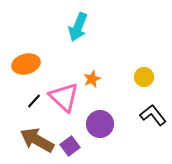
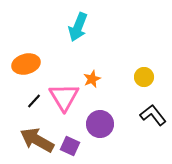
pink triangle: rotated 16 degrees clockwise
purple square: rotated 30 degrees counterclockwise
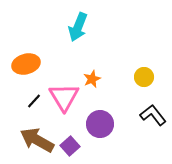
purple square: rotated 24 degrees clockwise
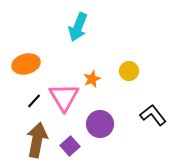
yellow circle: moved 15 px left, 6 px up
brown arrow: rotated 72 degrees clockwise
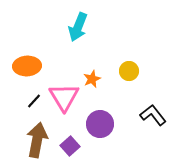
orange ellipse: moved 1 px right, 2 px down; rotated 12 degrees clockwise
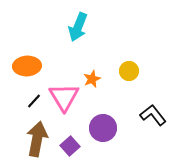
purple circle: moved 3 px right, 4 px down
brown arrow: moved 1 px up
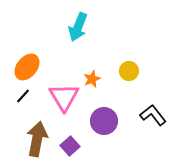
orange ellipse: moved 1 px down; rotated 48 degrees counterclockwise
black line: moved 11 px left, 5 px up
purple circle: moved 1 px right, 7 px up
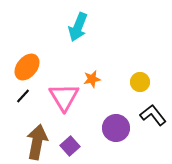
yellow circle: moved 11 px right, 11 px down
orange star: rotated 12 degrees clockwise
purple circle: moved 12 px right, 7 px down
brown arrow: moved 3 px down
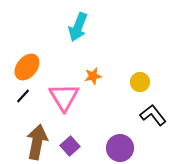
orange star: moved 1 px right, 3 px up
purple circle: moved 4 px right, 20 px down
